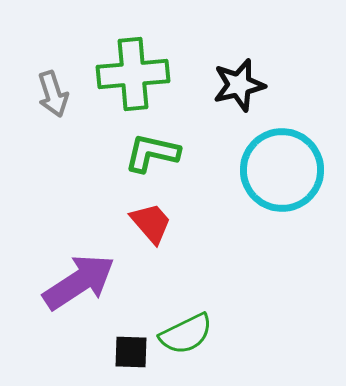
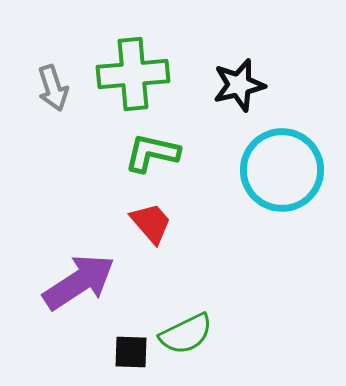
gray arrow: moved 6 px up
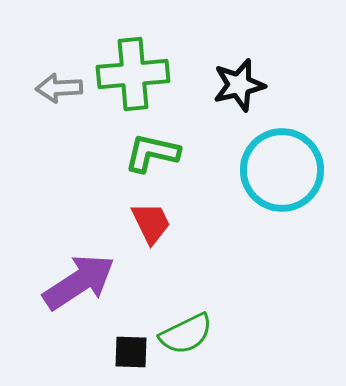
gray arrow: moved 6 px right; rotated 105 degrees clockwise
red trapezoid: rotated 15 degrees clockwise
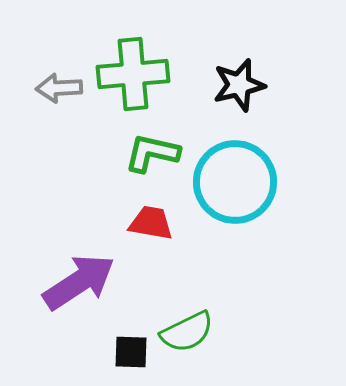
cyan circle: moved 47 px left, 12 px down
red trapezoid: rotated 54 degrees counterclockwise
green semicircle: moved 1 px right, 2 px up
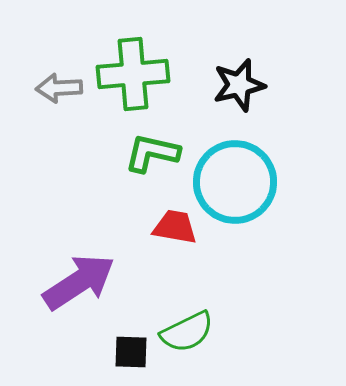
red trapezoid: moved 24 px right, 4 px down
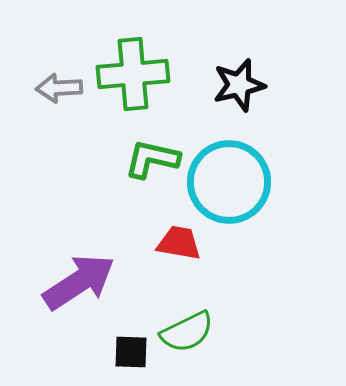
green L-shape: moved 6 px down
cyan circle: moved 6 px left
red trapezoid: moved 4 px right, 16 px down
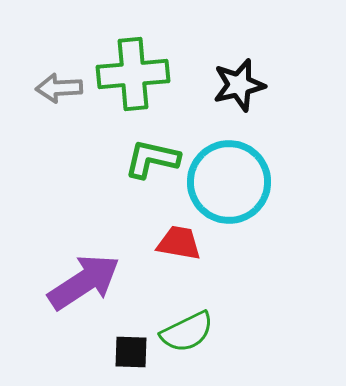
purple arrow: moved 5 px right
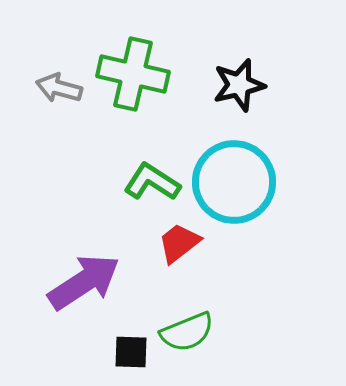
green cross: rotated 18 degrees clockwise
gray arrow: rotated 18 degrees clockwise
green L-shape: moved 23 px down; rotated 20 degrees clockwise
cyan circle: moved 5 px right
red trapezoid: rotated 48 degrees counterclockwise
green semicircle: rotated 4 degrees clockwise
